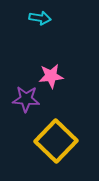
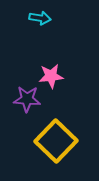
purple star: moved 1 px right
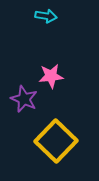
cyan arrow: moved 6 px right, 2 px up
purple star: moved 3 px left; rotated 20 degrees clockwise
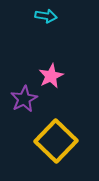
pink star: rotated 20 degrees counterclockwise
purple star: rotated 20 degrees clockwise
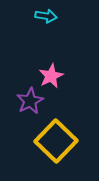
purple star: moved 6 px right, 2 px down
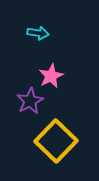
cyan arrow: moved 8 px left, 17 px down
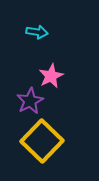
cyan arrow: moved 1 px left, 1 px up
yellow square: moved 14 px left
